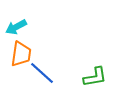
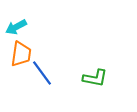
blue line: rotated 12 degrees clockwise
green L-shape: moved 1 px down; rotated 20 degrees clockwise
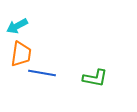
cyan arrow: moved 1 px right, 1 px up
blue line: rotated 44 degrees counterclockwise
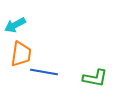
cyan arrow: moved 2 px left, 1 px up
blue line: moved 2 px right, 1 px up
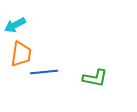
blue line: rotated 16 degrees counterclockwise
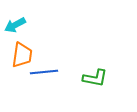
orange trapezoid: moved 1 px right, 1 px down
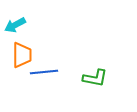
orange trapezoid: rotated 8 degrees counterclockwise
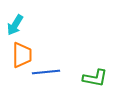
cyan arrow: rotated 30 degrees counterclockwise
blue line: moved 2 px right
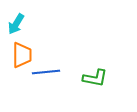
cyan arrow: moved 1 px right, 1 px up
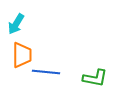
blue line: rotated 12 degrees clockwise
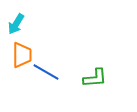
blue line: rotated 24 degrees clockwise
green L-shape: rotated 15 degrees counterclockwise
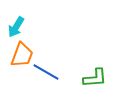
cyan arrow: moved 3 px down
orange trapezoid: rotated 20 degrees clockwise
